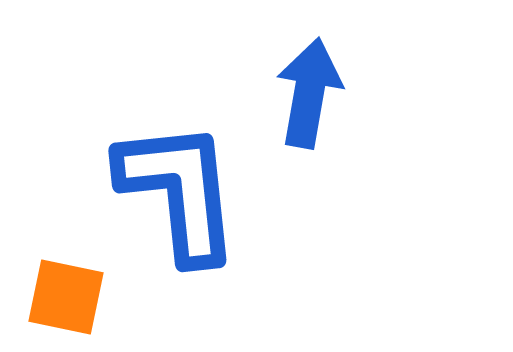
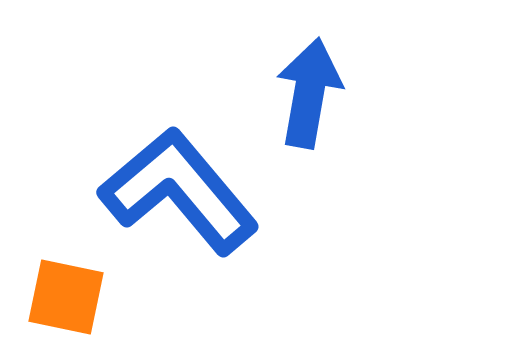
blue L-shape: rotated 34 degrees counterclockwise
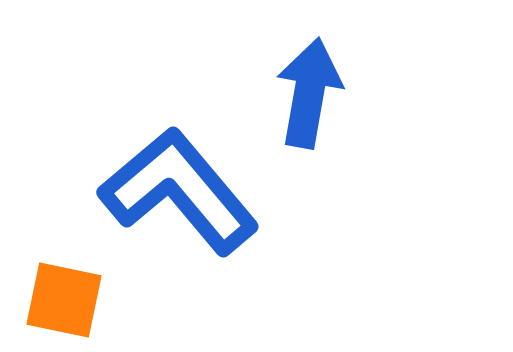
orange square: moved 2 px left, 3 px down
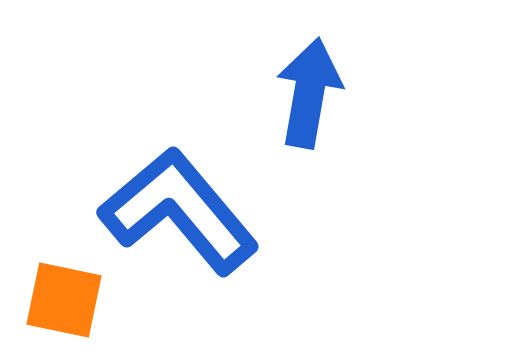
blue L-shape: moved 20 px down
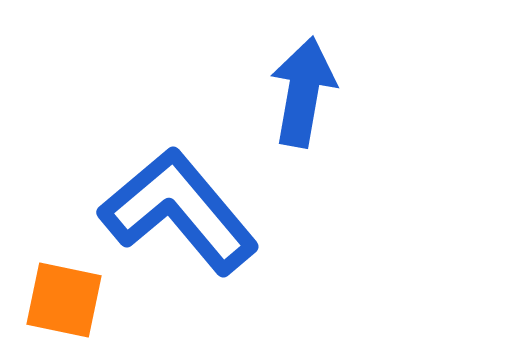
blue arrow: moved 6 px left, 1 px up
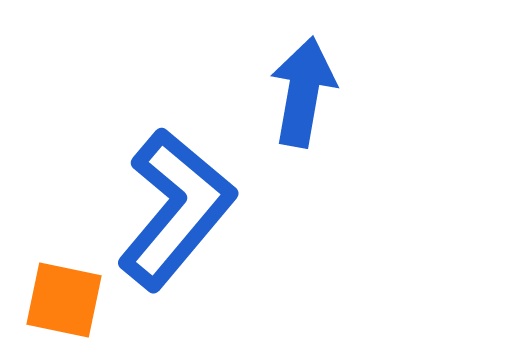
blue L-shape: moved 3 px left, 2 px up; rotated 80 degrees clockwise
